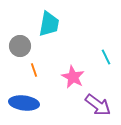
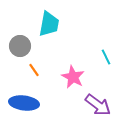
orange line: rotated 16 degrees counterclockwise
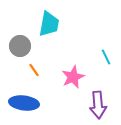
pink star: rotated 20 degrees clockwise
purple arrow: rotated 48 degrees clockwise
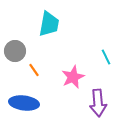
gray circle: moved 5 px left, 5 px down
purple arrow: moved 2 px up
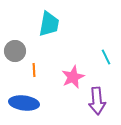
orange line: rotated 32 degrees clockwise
purple arrow: moved 1 px left, 2 px up
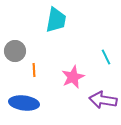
cyan trapezoid: moved 7 px right, 4 px up
purple arrow: moved 6 px right, 1 px up; rotated 104 degrees clockwise
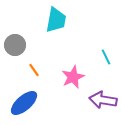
gray circle: moved 6 px up
orange line: rotated 32 degrees counterclockwise
blue ellipse: rotated 48 degrees counterclockwise
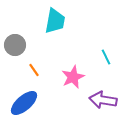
cyan trapezoid: moved 1 px left, 1 px down
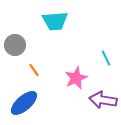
cyan trapezoid: rotated 76 degrees clockwise
cyan line: moved 1 px down
pink star: moved 3 px right, 1 px down
